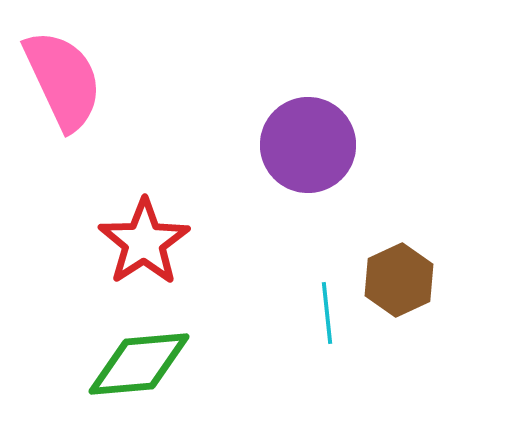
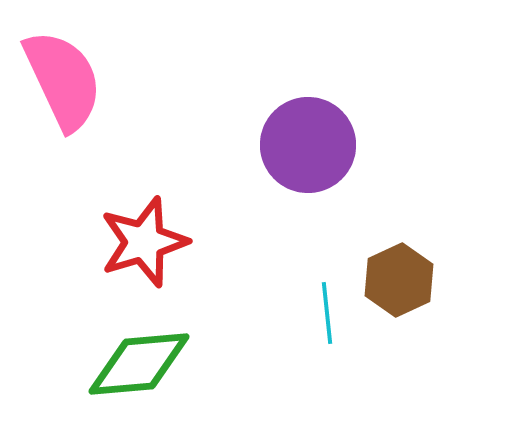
red star: rotated 16 degrees clockwise
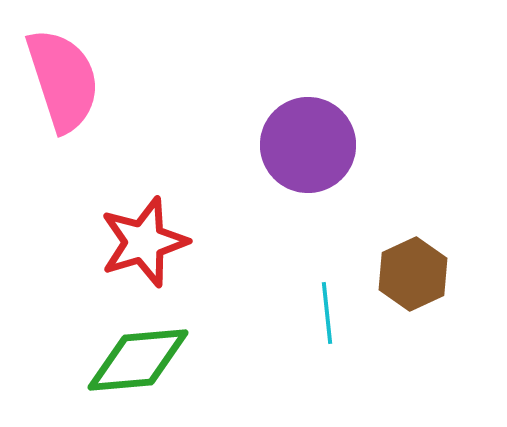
pink semicircle: rotated 7 degrees clockwise
brown hexagon: moved 14 px right, 6 px up
green diamond: moved 1 px left, 4 px up
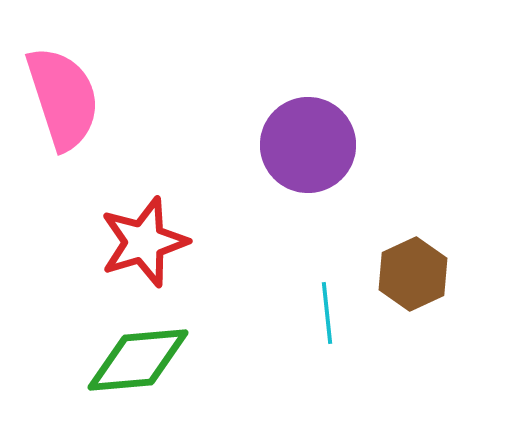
pink semicircle: moved 18 px down
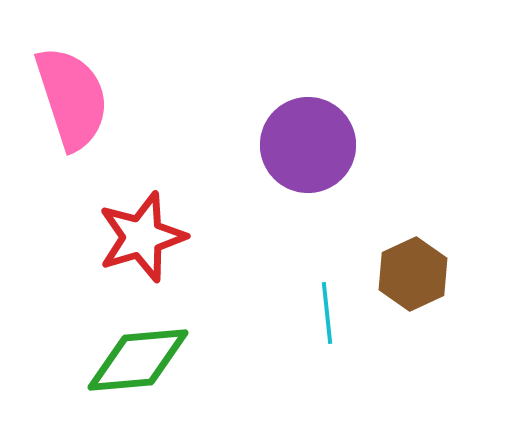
pink semicircle: moved 9 px right
red star: moved 2 px left, 5 px up
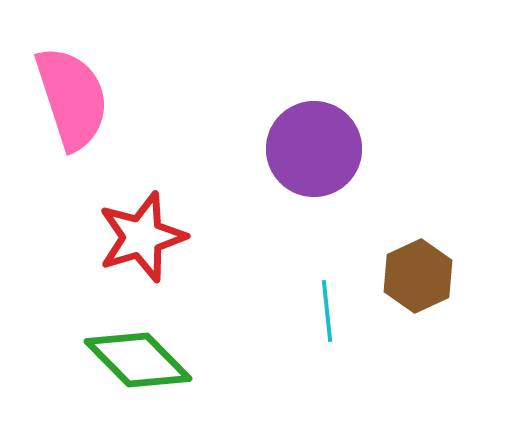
purple circle: moved 6 px right, 4 px down
brown hexagon: moved 5 px right, 2 px down
cyan line: moved 2 px up
green diamond: rotated 50 degrees clockwise
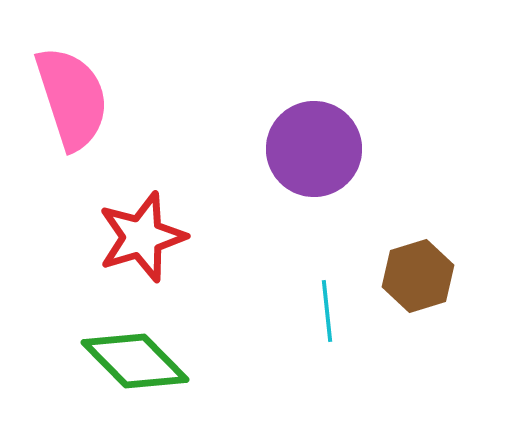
brown hexagon: rotated 8 degrees clockwise
green diamond: moved 3 px left, 1 px down
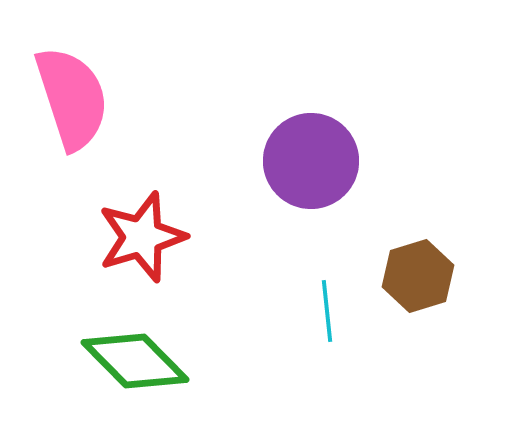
purple circle: moved 3 px left, 12 px down
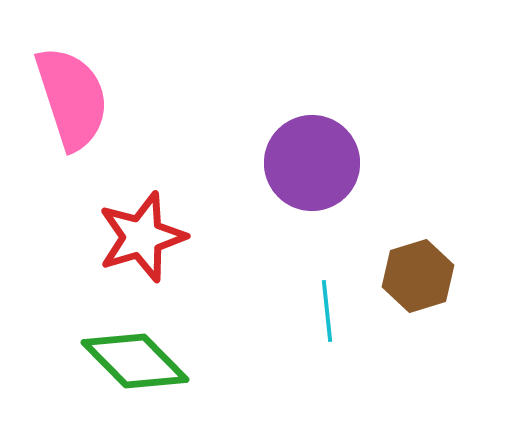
purple circle: moved 1 px right, 2 px down
